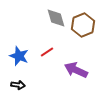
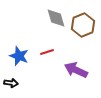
red line: rotated 16 degrees clockwise
black arrow: moved 7 px left, 2 px up
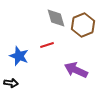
red line: moved 7 px up
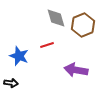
purple arrow: rotated 15 degrees counterclockwise
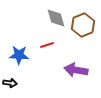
blue star: moved 1 px up; rotated 18 degrees counterclockwise
black arrow: moved 1 px left
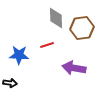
gray diamond: rotated 15 degrees clockwise
brown hexagon: moved 1 px left, 3 px down; rotated 15 degrees clockwise
purple arrow: moved 2 px left, 2 px up
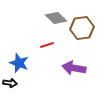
gray diamond: rotated 45 degrees counterclockwise
blue star: moved 8 px down; rotated 18 degrees clockwise
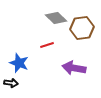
black arrow: moved 1 px right
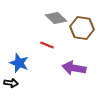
brown hexagon: rotated 15 degrees clockwise
red line: rotated 40 degrees clockwise
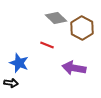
brown hexagon: rotated 20 degrees clockwise
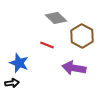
brown hexagon: moved 8 px down
black arrow: moved 1 px right; rotated 16 degrees counterclockwise
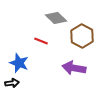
red line: moved 6 px left, 4 px up
